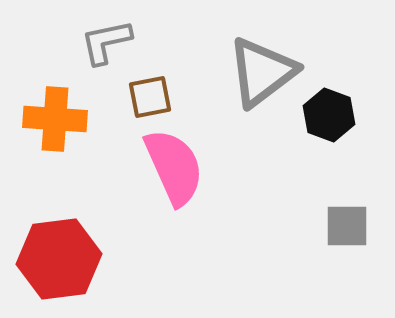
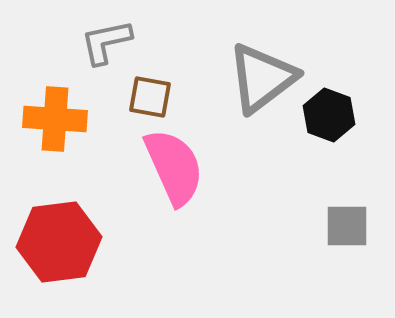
gray triangle: moved 6 px down
brown square: rotated 21 degrees clockwise
red hexagon: moved 17 px up
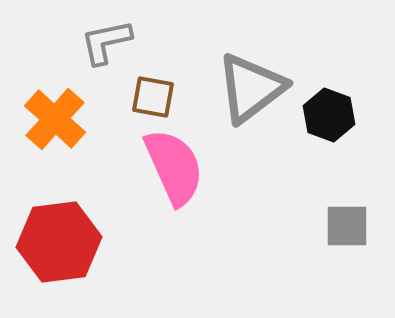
gray triangle: moved 11 px left, 10 px down
brown square: moved 3 px right
orange cross: rotated 38 degrees clockwise
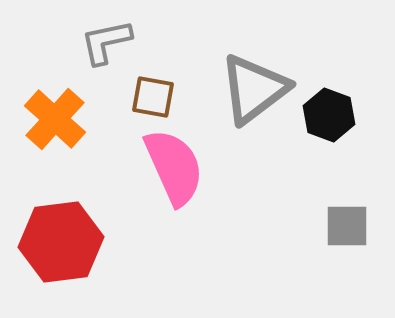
gray triangle: moved 3 px right, 1 px down
red hexagon: moved 2 px right
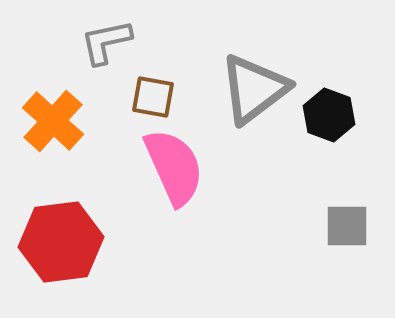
orange cross: moved 2 px left, 2 px down
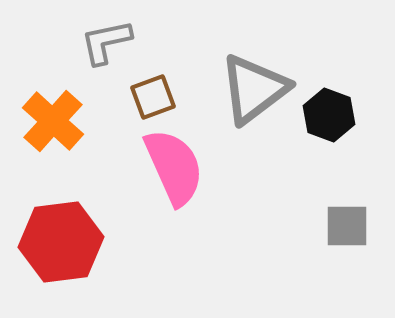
brown square: rotated 30 degrees counterclockwise
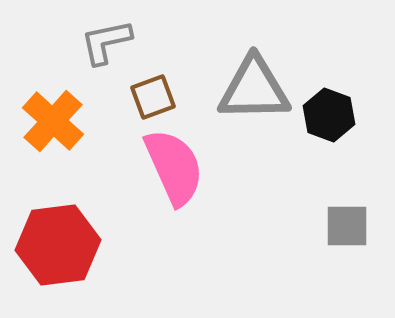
gray triangle: rotated 36 degrees clockwise
red hexagon: moved 3 px left, 3 px down
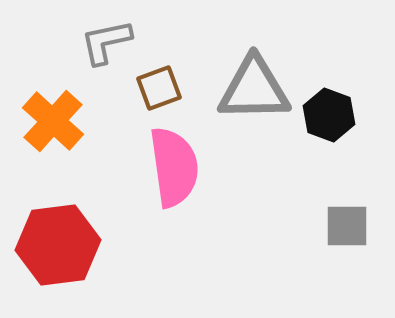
brown square: moved 6 px right, 9 px up
pink semicircle: rotated 16 degrees clockwise
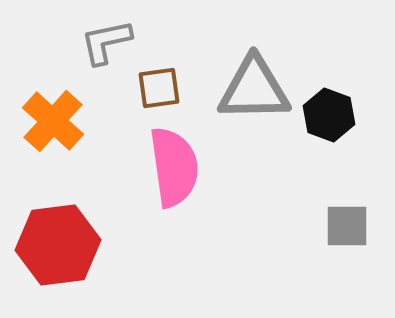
brown square: rotated 12 degrees clockwise
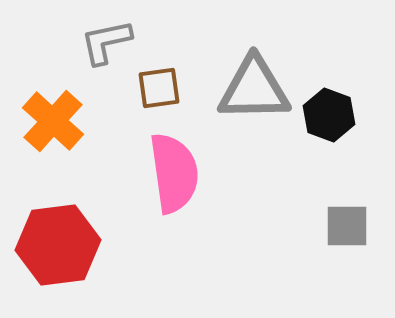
pink semicircle: moved 6 px down
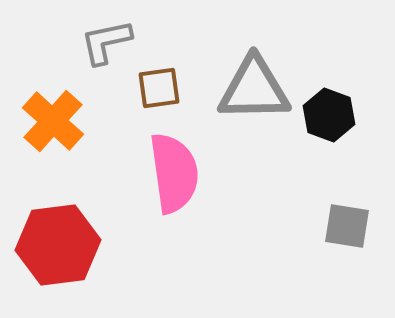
gray square: rotated 9 degrees clockwise
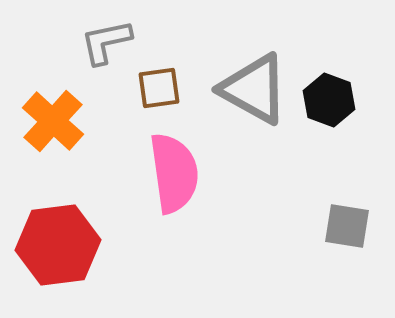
gray triangle: rotated 30 degrees clockwise
black hexagon: moved 15 px up
